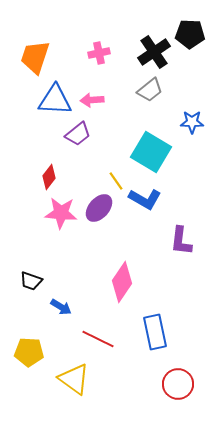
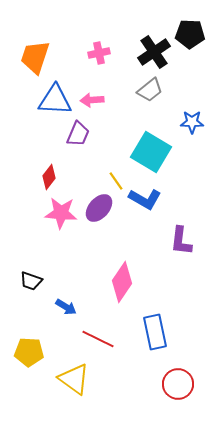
purple trapezoid: rotated 28 degrees counterclockwise
blue arrow: moved 5 px right
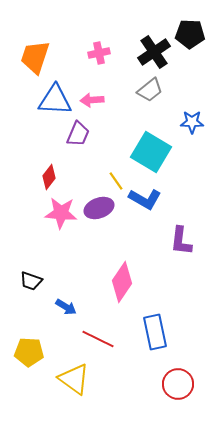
purple ellipse: rotated 28 degrees clockwise
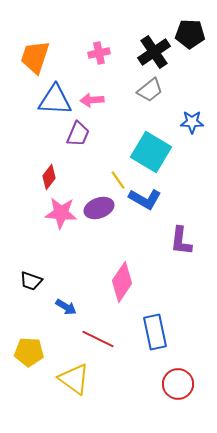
yellow line: moved 2 px right, 1 px up
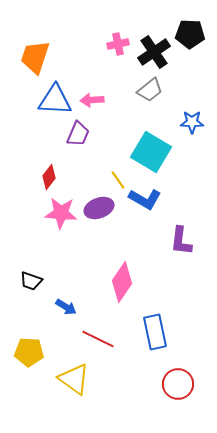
pink cross: moved 19 px right, 9 px up
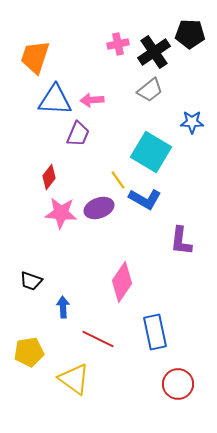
blue arrow: moved 3 px left; rotated 125 degrees counterclockwise
yellow pentagon: rotated 12 degrees counterclockwise
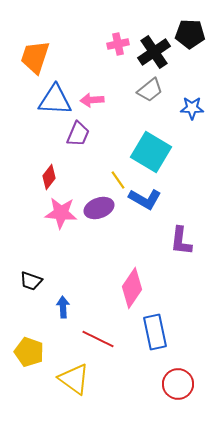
blue star: moved 14 px up
pink diamond: moved 10 px right, 6 px down
yellow pentagon: rotated 28 degrees clockwise
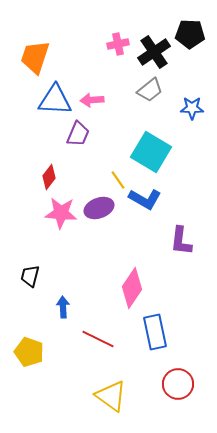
black trapezoid: moved 1 px left, 5 px up; rotated 85 degrees clockwise
yellow triangle: moved 37 px right, 17 px down
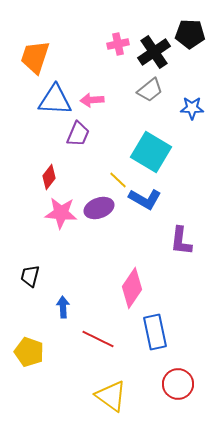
yellow line: rotated 12 degrees counterclockwise
